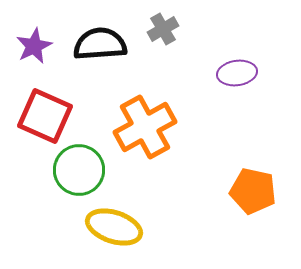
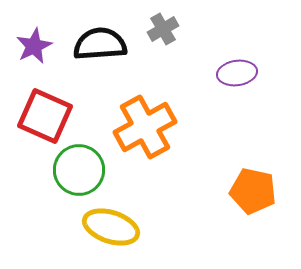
yellow ellipse: moved 3 px left
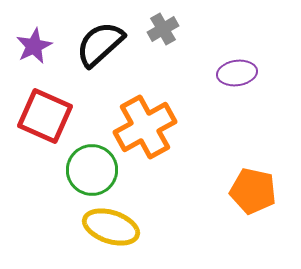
black semicircle: rotated 38 degrees counterclockwise
green circle: moved 13 px right
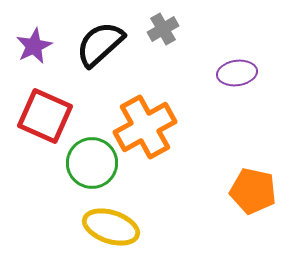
green circle: moved 7 px up
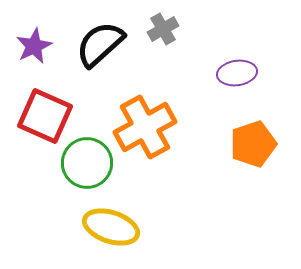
green circle: moved 5 px left
orange pentagon: moved 47 px up; rotated 30 degrees counterclockwise
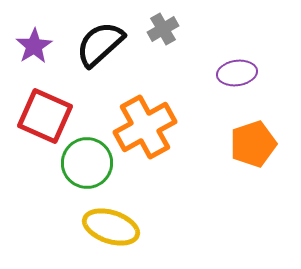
purple star: rotated 6 degrees counterclockwise
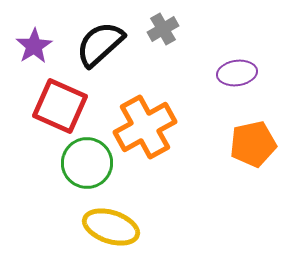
red square: moved 15 px right, 10 px up
orange pentagon: rotated 6 degrees clockwise
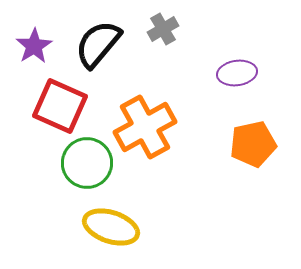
black semicircle: moved 2 px left; rotated 8 degrees counterclockwise
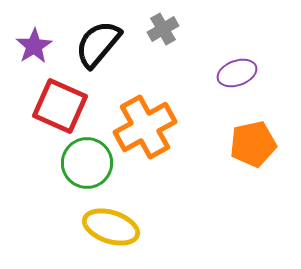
purple ellipse: rotated 12 degrees counterclockwise
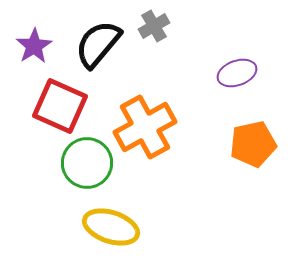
gray cross: moved 9 px left, 3 px up
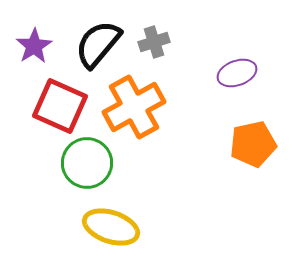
gray cross: moved 16 px down; rotated 12 degrees clockwise
orange cross: moved 11 px left, 20 px up
